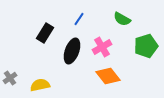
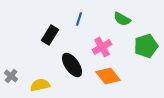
blue line: rotated 16 degrees counterclockwise
black rectangle: moved 5 px right, 2 px down
black ellipse: moved 14 px down; rotated 55 degrees counterclockwise
gray cross: moved 1 px right, 2 px up; rotated 16 degrees counterclockwise
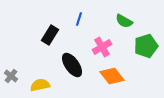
green semicircle: moved 2 px right, 2 px down
orange diamond: moved 4 px right
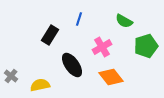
orange diamond: moved 1 px left, 1 px down
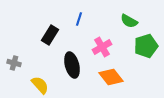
green semicircle: moved 5 px right
black ellipse: rotated 20 degrees clockwise
gray cross: moved 3 px right, 13 px up; rotated 24 degrees counterclockwise
yellow semicircle: rotated 60 degrees clockwise
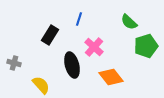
green semicircle: moved 1 px down; rotated 12 degrees clockwise
pink cross: moved 8 px left; rotated 18 degrees counterclockwise
yellow semicircle: moved 1 px right
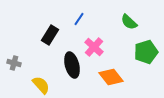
blue line: rotated 16 degrees clockwise
green pentagon: moved 6 px down
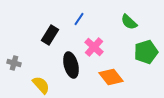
black ellipse: moved 1 px left
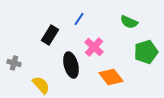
green semicircle: rotated 18 degrees counterclockwise
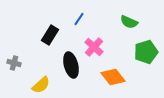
orange diamond: moved 2 px right
yellow semicircle: rotated 90 degrees clockwise
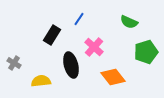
black rectangle: moved 2 px right
gray cross: rotated 16 degrees clockwise
yellow semicircle: moved 4 px up; rotated 144 degrees counterclockwise
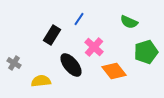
black ellipse: rotated 25 degrees counterclockwise
orange diamond: moved 1 px right, 6 px up
